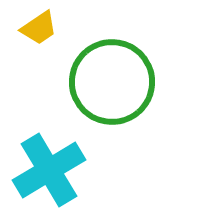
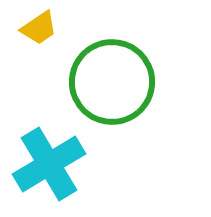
cyan cross: moved 6 px up
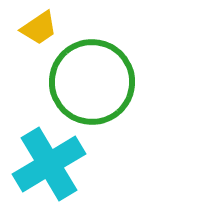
green circle: moved 20 px left
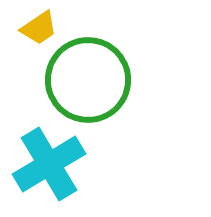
green circle: moved 4 px left, 2 px up
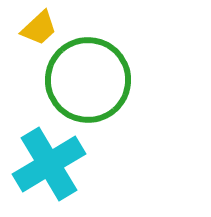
yellow trapezoid: rotated 9 degrees counterclockwise
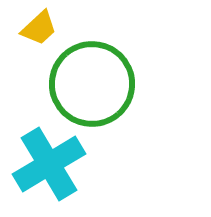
green circle: moved 4 px right, 4 px down
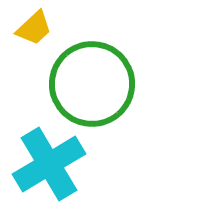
yellow trapezoid: moved 5 px left
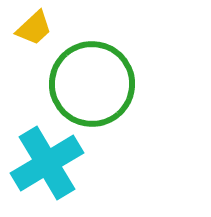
cyan cross: moved 2 px left, 1 px up
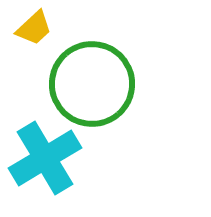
cyan cross: moved 2 px left, 5 px up
